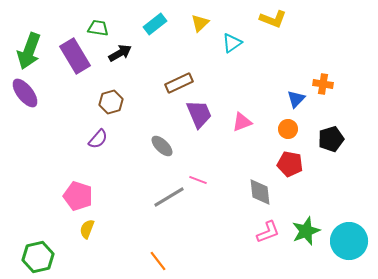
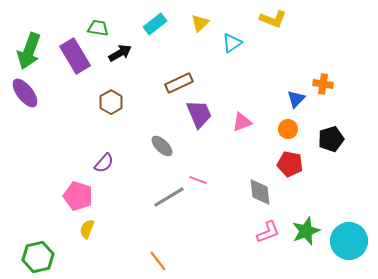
brown hexagon: rotated 15 degrees counterclockwise
purple semicircle: moved 6 px right, 24 px down
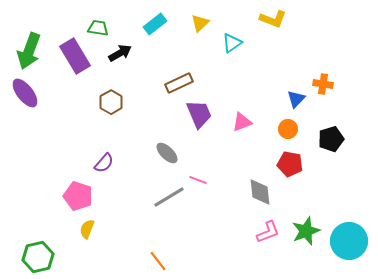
gray ellipse: moved 5 px right, 7 px down
